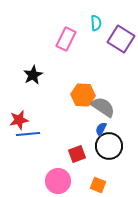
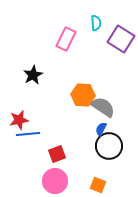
red square: moved 20 px left
pink circle: moved 3 px left
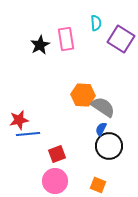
pink rectangle: rotated 35 degrees counterclockwise
black star: moved 7 px right, 30 px up
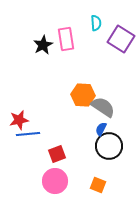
black star: moved 3 px right
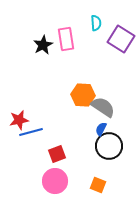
blue line: moved 3 px right, 2 px up; rotated 10 degrees counterclockwise
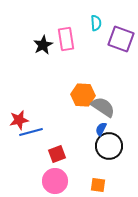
purple square: rotated 12 degrees counterclockwise
orange square: rotated 14 degrees counterclockwise
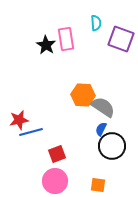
black star: moved 3 px right; rotated 12 degrees counterclockwise
black circle: moved 3 px right
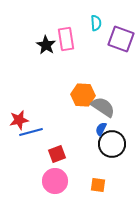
black circle: moved 2 px up
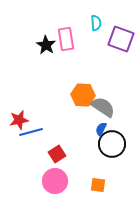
red square: rotated 12 degrees counterclockwise
